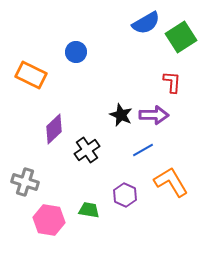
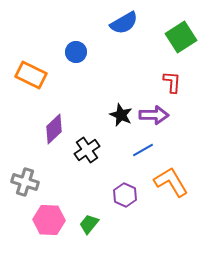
blue semicircle: moved 22 px left
green trapezoid: moved 14 px down; rotated 60 degrees counterclockwise
pink hexagon: rotated 8 degrees counterclockwise
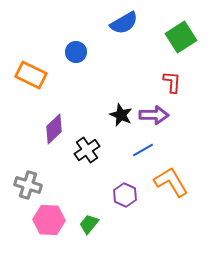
gray cross: moved 3 px right, 3 px down
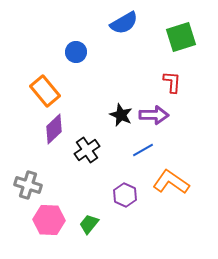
green square: rotated 16 degrees clockwise
orange rectangle: moved 14 px right, 16 px down; rotated 24 degrees clockwise
orange L-shape: rotated 24 degrees counterclockwise
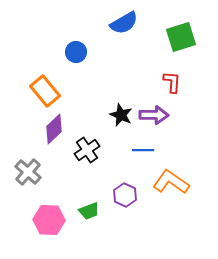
blue line: rotated 30 degrees clockwise
gray cross: moved 13 px up; rotated 24 degrees clockwise
green trapezoid: moved 13 px up; rotated 150 degrees counterclockwise
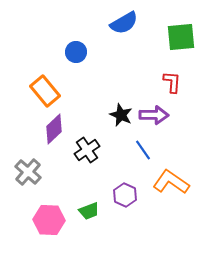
green square: rotated 12 degrees clockwise
blue line: rotated 55 degrees clockwise
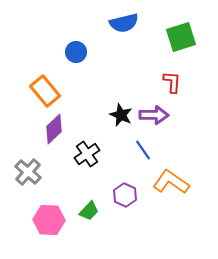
blue semicircle: rotated 16 degrees clockwise
green square: rotated 12 degrees counterclockwise
black cross: moved 4 px down
green trapezoid: rotated 25 degrees counterclockwise
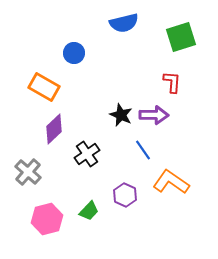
blue circle: moved 2 px left, 1 px down
orange rectangle: moved 1 px left, 4 px up; rotated 20 degrees counterclockwise
pink hexagon: moved 2 px left, 1 px up; rotated 16 degrees counterclockwise
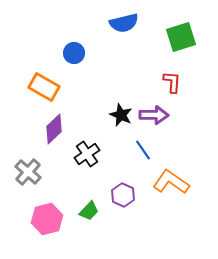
purple hexagon: moved 2 px left
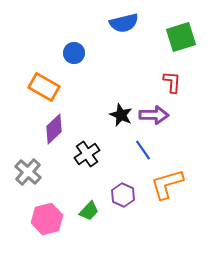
orange L-shape: moved 4 px left, 2 px down; rotated 51 degrees counterclockwise
